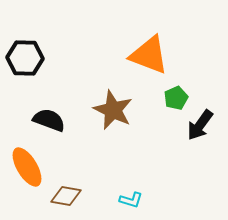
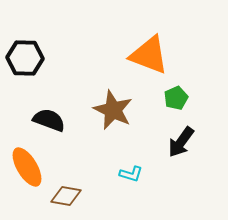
black arrow: moved 19 px left, 17 px down
cyan L-shape: moved 26 px up
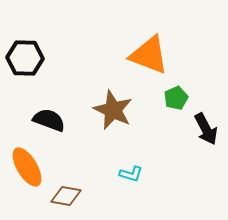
black arrow: moved 25 px right, 13 px up; rotated 64 degrees counterclockwise
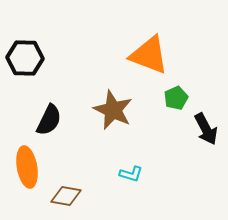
black semicircle: rotated 96 degrees clockwise
orange ellipse: rotated 21 degrees clockwise
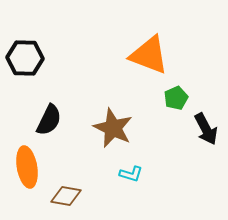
brown star: moved 18 px down
